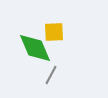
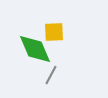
green diamond: moved 1 px down
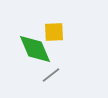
gray line: rotated 24 degrees clockwise
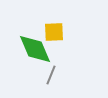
gray line: rotated 30 degrees counterclockwise
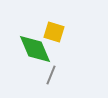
yellow square: rotated 20 degrees clockwise
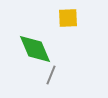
yellow square: moved 14 px right, 14 px up; rotated 20 degrees counterclockwise
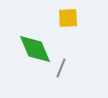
gray line: moved 10 px right, 7 px up
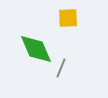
green diamond: moved 1 px right
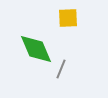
gray line: moved 1 px down
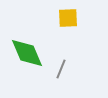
green diamond: moved 9 px left, 4 px down
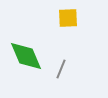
green diamond: moved 1 px left, 3 px down
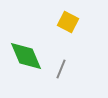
yellow square: moved 4 px down; rotated 30 degrees clockwise
